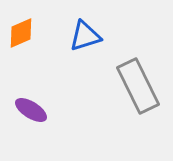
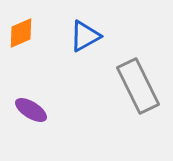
blue triangle: rotated 12 degrees counterclockwise
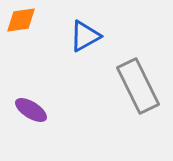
orange diamond: moved 13 px up; rotated 16 degrees clockwise
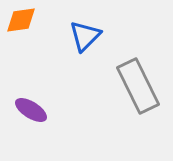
blue triangle: rotated 16 degrees counterclockwise
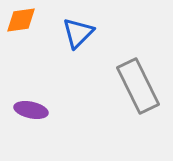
blue triangle: moved 7 px left, 3 px up
purple ellipse: rotated 20 degrees counterclockwise
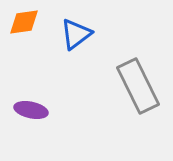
orange diamond: moved 3 px right, 2 px down
blue triangle: moved 2 px left, 1 px down; rotated 8 degrees clockwise
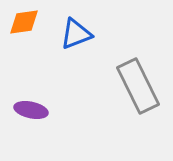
blue triangle: rotated 16 degrees clockwise
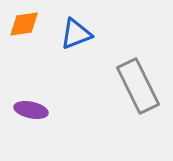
orange diamond: moved 2 px down
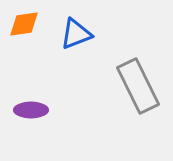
purple ellipse: rotated 12 degrees counterclockwise
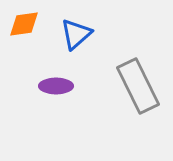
blue triangle: rotated 20 degrees counterclockwise
purple ellipse: moved 25 px right, 24 px up
